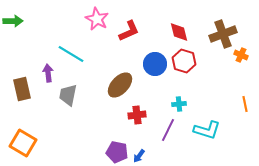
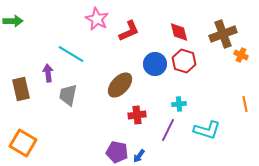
brown rectangle: moved 1 px left
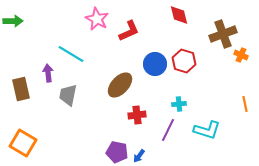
red diamond: moved 17 px up
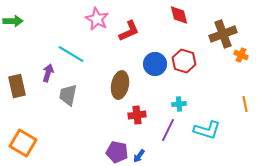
purple arrow: rotated 24 degrees clockwise
brown ellipse: rotated 32 degrees counterclockwise
brown rectangle: moved 4 px left, 3 px up
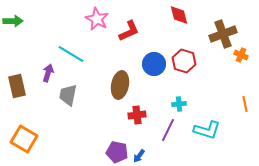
blue circle: moved 1 px left
orange square: moved 1 px right, 4 px up
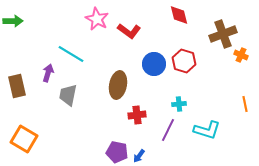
red L-shape: rotated 60 degrees clockwise
brown ellipse: moved 2 px left
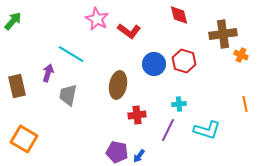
green arrow: rotated 48 degrees counterclockwise
brown cross: rotated 12 degrees clockwise
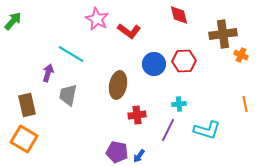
red hexagon: rotated 20 degrees counterclockwise
brown rectangle: moved 10 px right, 19 px down
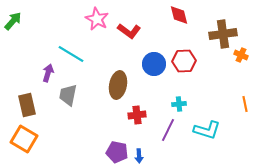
blue arrow: rotated 40 degrees counterclockwise
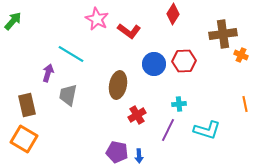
red diamond: moved 6 px left, 1 px up; rotated 45 degrees clockwise
red cross: rotated 24 degrees counterclockwise
